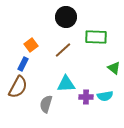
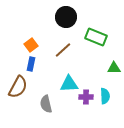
green rectangle: rotated 20 degrees clockwise
blue rectangle: moved 8 px right; rotated 16 degrees counterclockwise
green triangle: rotated 40 degrees counterclockwise
cyan triangle: moved 3 px right
cyan semicircle: rotated 84 degrees counterclockwise
gray semicircle: rotated 30 degrees counterclockwise
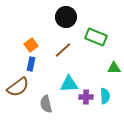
brown semicircle: rotated 25 degrees clockwise
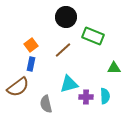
green rectangle: moved 3 px left, 1 px up
cyan triangle: rotated 12 degrees counterclockwise
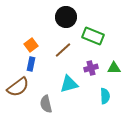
purple cross: moved 5 px right, 29 px up; rotated 16 degrees counterclockwise
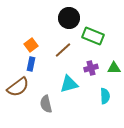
black circle: moved 3 px right, 1 px down
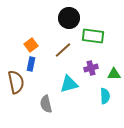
green rectangle: rotated 15 degrees counterclockwise
green triangle: moved 6 px down
brown semicircle: moved 2 px left, 5 px up; rotated 65 degrees counterclockwise
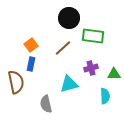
brown line: moved 2 px up
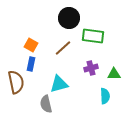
orange square: rotated 24 degrees counterclockwise
cyan triangle: moved 10 px left
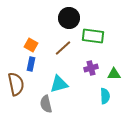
brown semicircle: moved 2 px down
